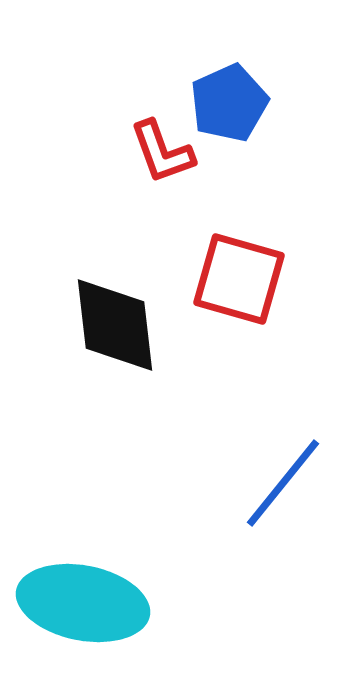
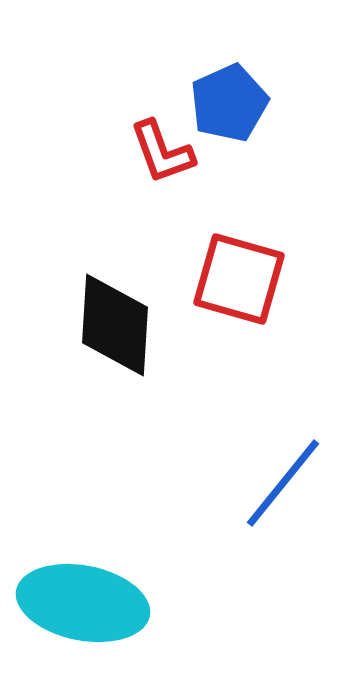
black diamond: rotated 10 degrees clockwise
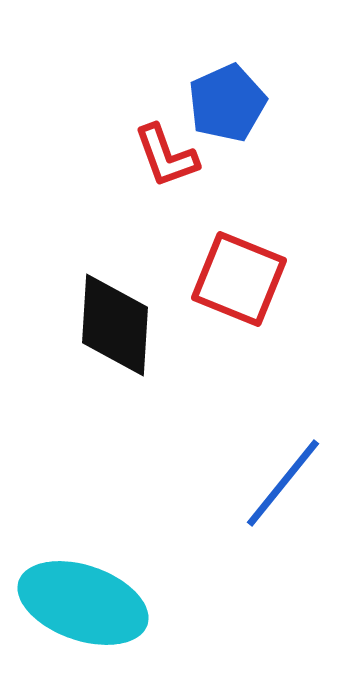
blue pentagon: moved 2 px left
red L-shape: moved 4 px right, 4 px down
red square: rotated 6 degrees clockwise
cyan ellipse: rotated 8 degrees clockwise
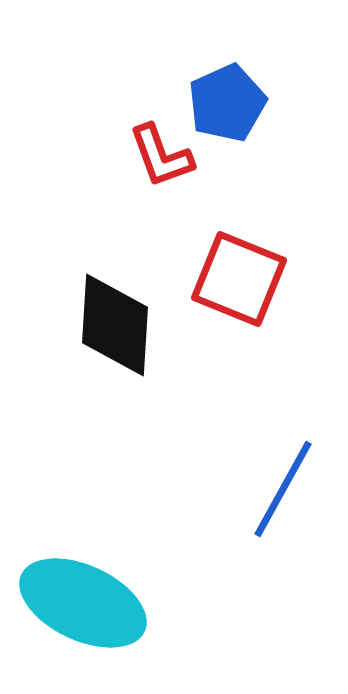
red L-shape: moved 5 px left
blue line: moved 6 px down; rotated 10 degrees counterclockwise
cyan ellipse: rotated 6 degrees clockwise
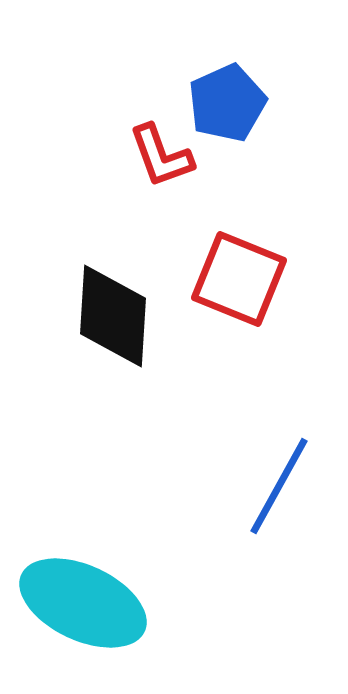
black diamond: moved 2 px left, 9 px up
blue line: moved 4 px left, 3 px up
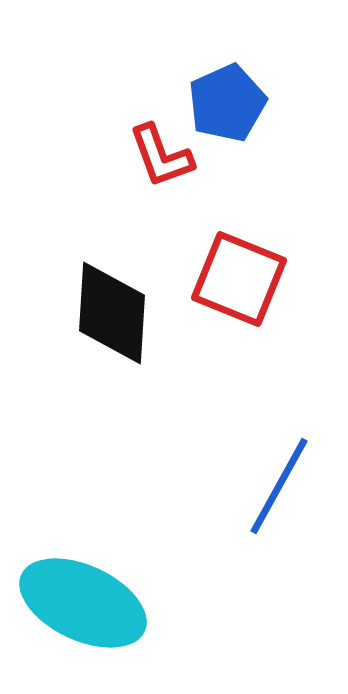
black diamond: moved 1 px left, 3 px up
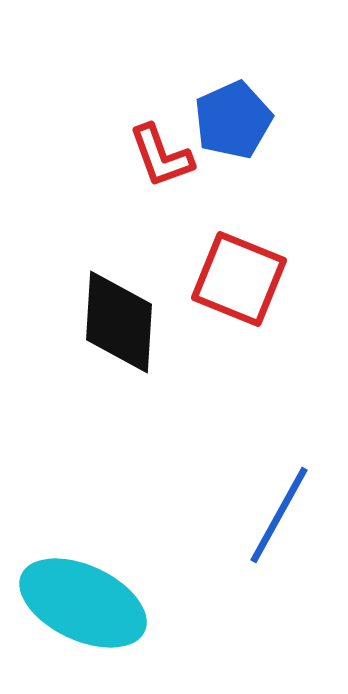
blue pentagon: moved 6 px right, 17 px down
black diamond: moved 7 px right, 9 px down
blue line: moved 29 px down
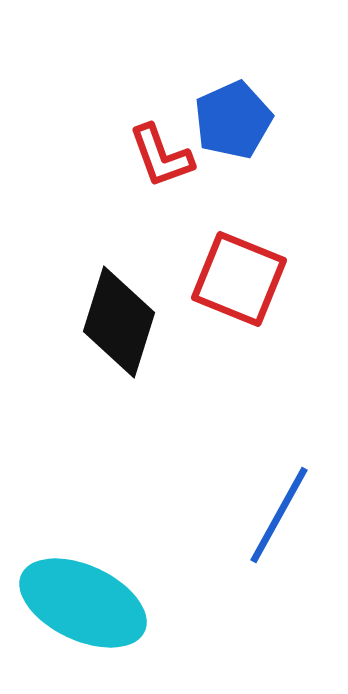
black diamond: rotated 14 degrees clockwise
